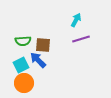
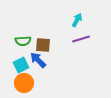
cyan arrow: moved 1 px right
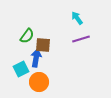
cyan arrow: moved 2 px up; rotated 64 degrees counterclockwise
green semicircle: moved 4 px right, 5 px up; rotated 49 degrees counterclockwise
blue arrow: moved 2 px left, 2 px up; rotated 54 degrees clockwise
cyan square: moved 4 px down
orange circle: moved 15 px right, 1 px up
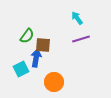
orange circle: moved 15 px right
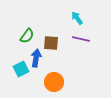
purple line: rotated 30 degrees clockwise
brown square: moved 8 px right, 2 px up
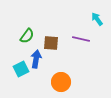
cyan arrow: moved 20 px right, 1 px down
blue arrow: moved 1 px down
orange circle: moved 7 px right
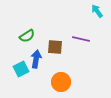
cyan arrow: moved 8 px up
green semicircle: rotated 21 degrees clockwise
brown square: moved 4 px right, 4 px down
